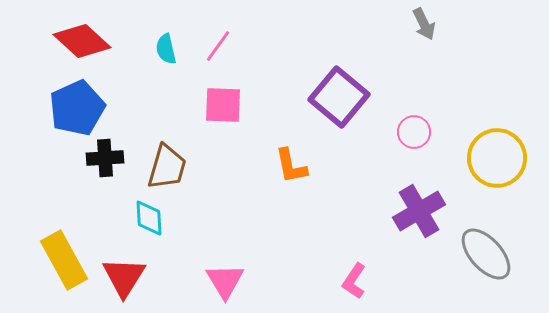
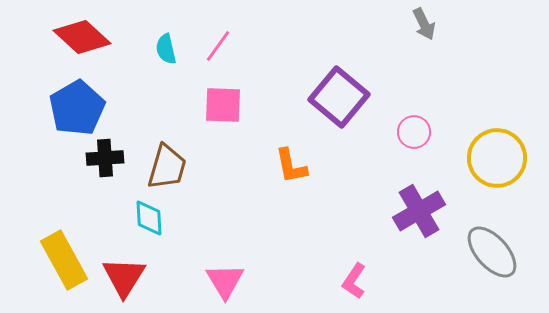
red diamond: moved 4 px up
blue pentagon: rotated 6 degrees counterclockwise
gray ellipse: moved 6 px right, 2 px up
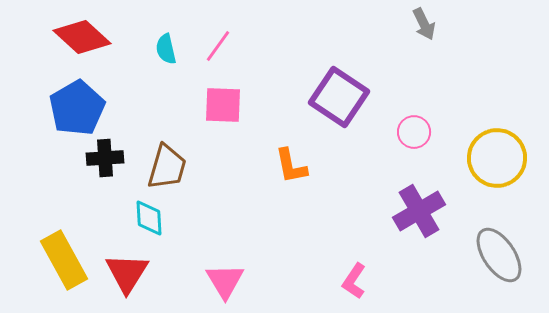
purple square: rotated 6 degrees counterclockwise
gray ellipse: moved 7 px right, 3 px down; rotated 8 degrees clockwise
red triangle: moved 3 px right, 4 px up
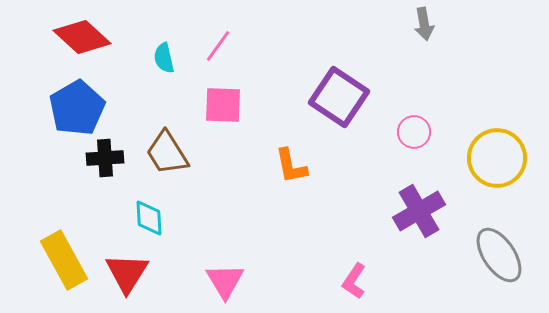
gray arrow: rotated 16 degrees clockwise
cyan semicircle: moved 2 px left, 9 px down
brown trapezoid: moved 14 px up; rotated 132 degrees clockwise
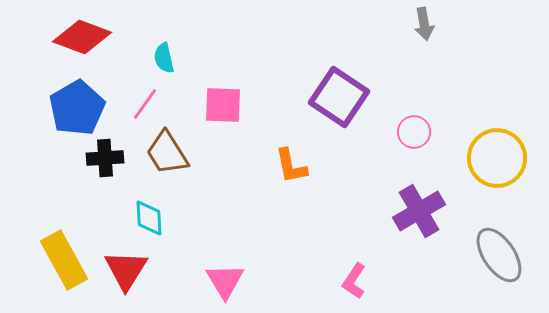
red diamond: rotated 22 degrees counterclockwise
pink line: moved 73 px left, 58 px down
red triangle: moved 1 px left, 3 px up
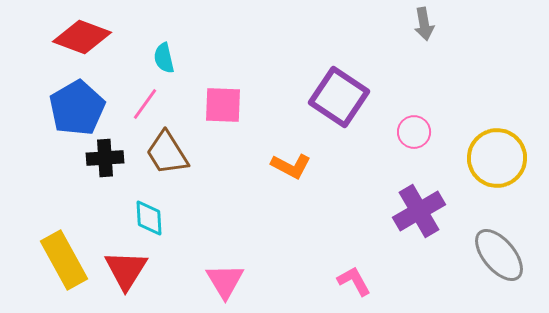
orange L-shape: rotated 51 degrees counterclockwise
gray ellipse: rotated 6 degrees counterclockwise
pink L-shape: rotated 117 degrees clockwise
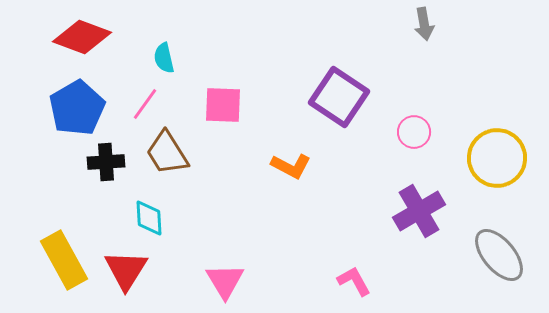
black cross: moved 1 px right, 4 px down
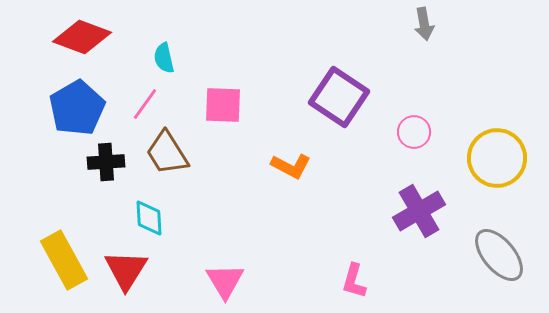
pink L-shape: rotated 135 degrees counterclockwise
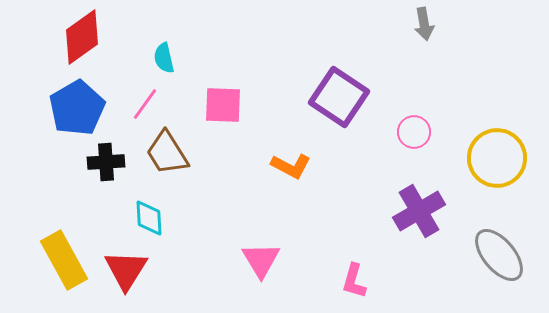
red diamond: rotated 56 degrees counterclockwise
pink triangle: moved 36 px right, 21 px up
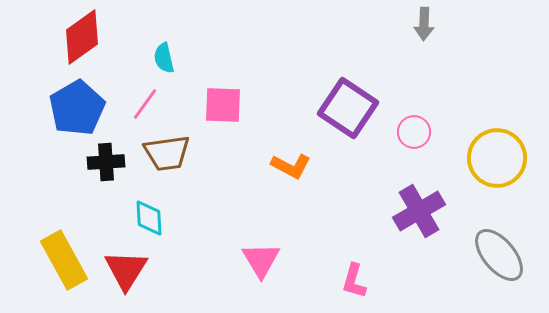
gray arrow: rotated 12 degrees clockwise
purple square: moved 9 px right, 11 px down
brown trapezoid: rotated 66 degrees counterclockwise
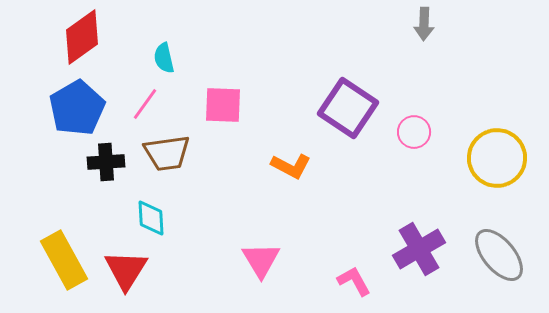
purple cross: moved 38 px down
cyan diamond: moved 2 px right
pink L-shape: rotated 135 degrees clockwise
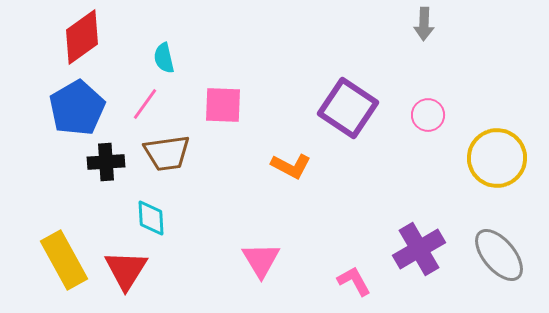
pink circle: moved 14 px right, 17 px up
